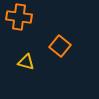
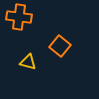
yellow triangle: moved 2 px right
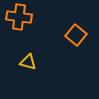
orange square: moved 16 px right, 11 px up
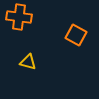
orange square: rotated 10 degrees counterclockwise
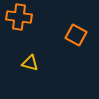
yellow triangle: moved 2 px right, 1 px down
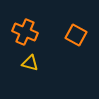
orange cross: moved 6 px right, 15 px down; rotated 15 degrees clockwise
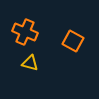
orange square: moved 3 px left, 6 px down
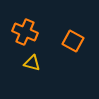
yellow triangle: moved 2 px right
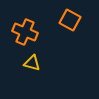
orange square: moved 3 px left, 21 px up
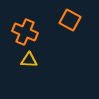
yellow triangle: moved 3 px left, 3 px up; rotated 12 degrees counterclockwise
